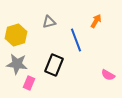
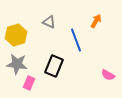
gray triangle: rotated 40 degrees clockwise
black rectangle: moved 1 px down
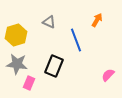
orange arrow: moved 1 px right, 1 px up
pink semicircle: rotated 104 degrees clockwise
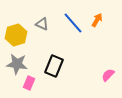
gray triangle: moved 7 px left, 2 px down
blue line: moved 3 px left, 17 px up; rotated 20 degrees counterclockwise
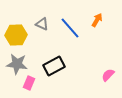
blue line: moved 3 px left, 5 px down
yellow hexagon: rotated 15 degrees clockwise
black rectangle: rotated 40 degrees clockwise
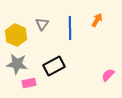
gray triangle: rotated 40 degrees clockwise
blue line: rotated 40 degrees clockwise
yellow hexagon: rotated 25 degrees clockwise
pink rectangle: rotated 56 degrees clockwise
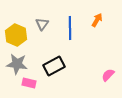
pink rectangle: rotated 24 degrees clockwise
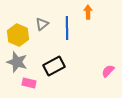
orange arrow: moved 9 px left, 8 px up; rotated 32 degrees counterclockwise
gray triangle: rotated 16 degrees clockwise
blue line: moved 3 px left
yellow hexagon: moved 2 px right
gray star: moved 2 px up; rotated 10 degrees clockwise
pink semicircle: moved 4 px up
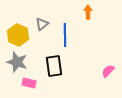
blue line: moved 2 px left, 7 px down
black rectangle: rotated 70 degrees counterclockwise
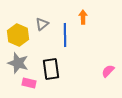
orange arrow: moved 5 px left, 5 px down
gray star: moved 1 px right, 1 px down
black rectangle: moved 3 px left, 3 px down
